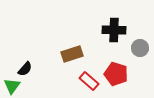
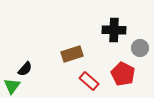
red pentagon: moved 7 px right; rotated 10 degrees clockwise
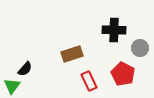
red rectangle: rotated 24 degrees clockwise
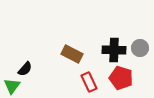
black cross: moved 20 px down
brown rectangle: rotated 45 degrees clockwise
red pentagon: moved 2 px left, 4 px down; rotated 10 degrees counterclockwise
red rectangle: moved 1 px down
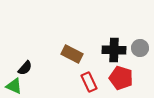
black semicircle: moved 1 px up
green triangle: moved 2 px right; rotated 42 degrees counterclockwise
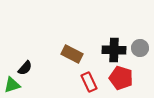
green triangle: moved 2 px left, 1 px up; rotated 42 degrees counterclockwise
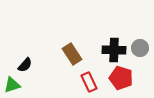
brown rectangle: rotated 30 degrees clockwise
black semicircle: moved 3 px up
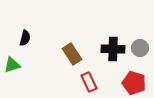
black cross: moved 1 px left, 1 px up
black semicircle: moved 27 px up; rotated 28 degrees counterclockwise
red pentagon: moved 13 px right, 5 px down
green triangle: moved 20 px up
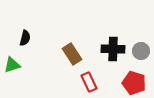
gray circle: moved 1 px right, 3 px down
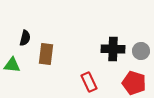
brown rectangle: moved 26 px left; rotated 40 degrees clockwise
green triangle: rotated 24 degrees clockwise
